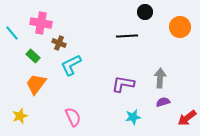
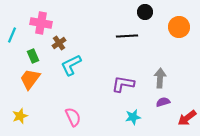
orange circle: moved 1 px left
cyan line: moved 2 px down; rotated 63 degrees clockwise
brown cross: rotated 32 degrees clockwise
green rectangle: rotated 24 degrees clockwise
orange trapezoid: moved 6 px left, 5 px up
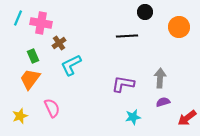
cyan line: moved 6 px right, 17 px up
pink semicircle: moved 21 px left, 9 px up
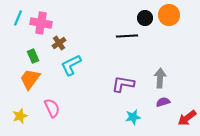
black circle: moved 6 px down
orange circle: moved 10 px left, 12 px up
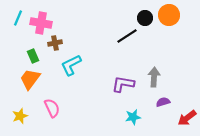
black line: rotated 30 degrees counterclockwise
brown cross: moved 4 px left; rotated 24 degrees clockwise
gray arrow: moved 6 px left, 1 px up
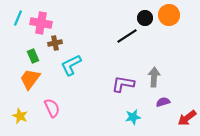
yellow star: rotated 28 degrees counterclockwise
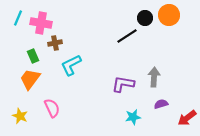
purple semicircle: moved 2 px left, 2 px down
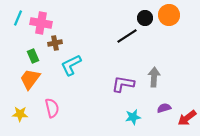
purple semicircle: moved 3 px right, 4 px down
pink semicircle: rotated 12 degrees clockwise
yellow star: moved 2 px up; rotated 21 degrees counterclockwise
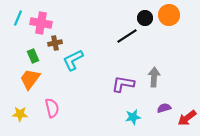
cyan L-shape: moved 2 px right, 5 px up
